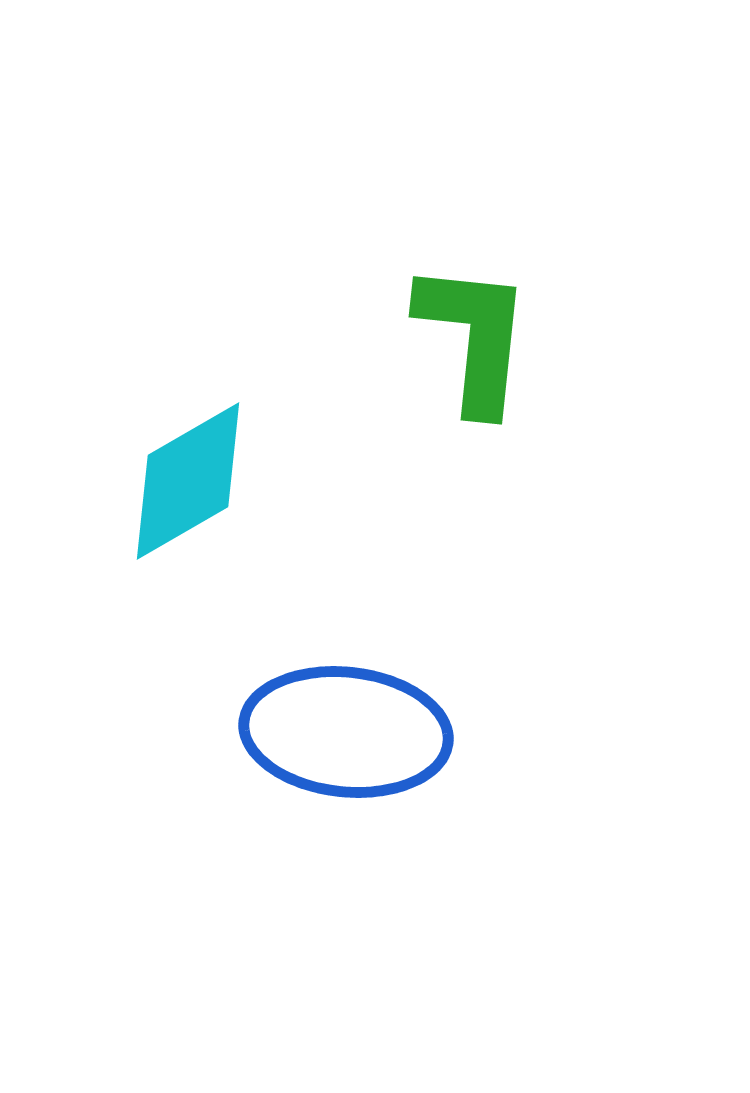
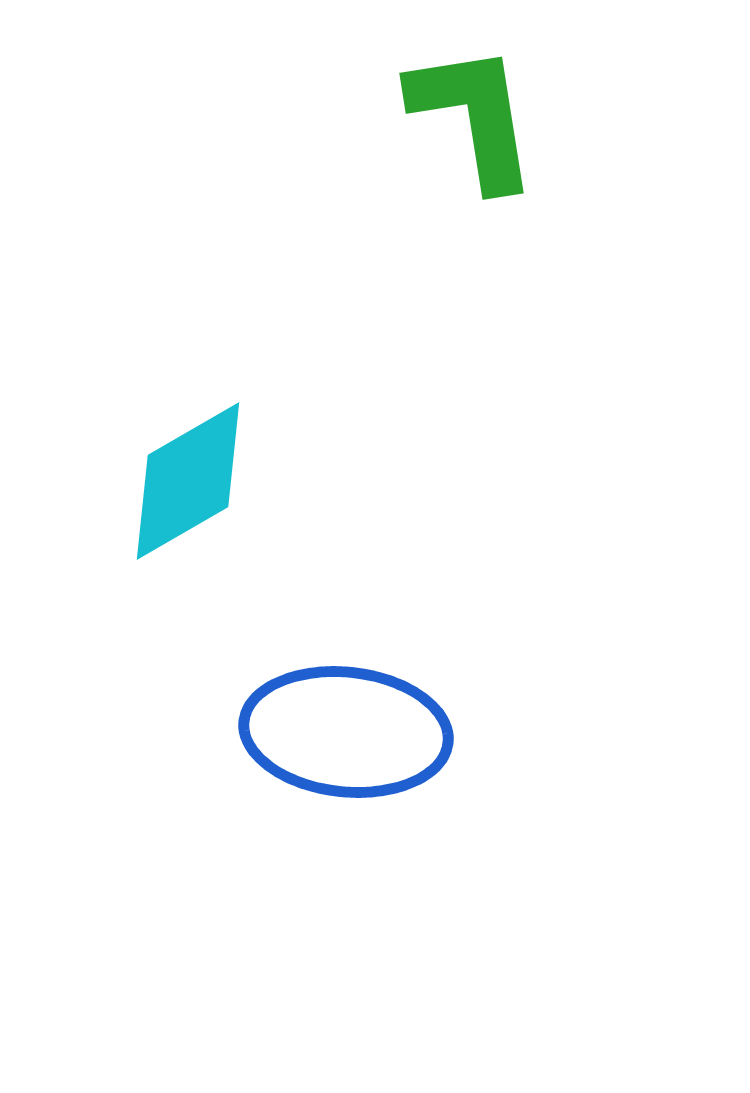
green L-shape: moved 221 px up; rotated 15 degrees counterclockwise
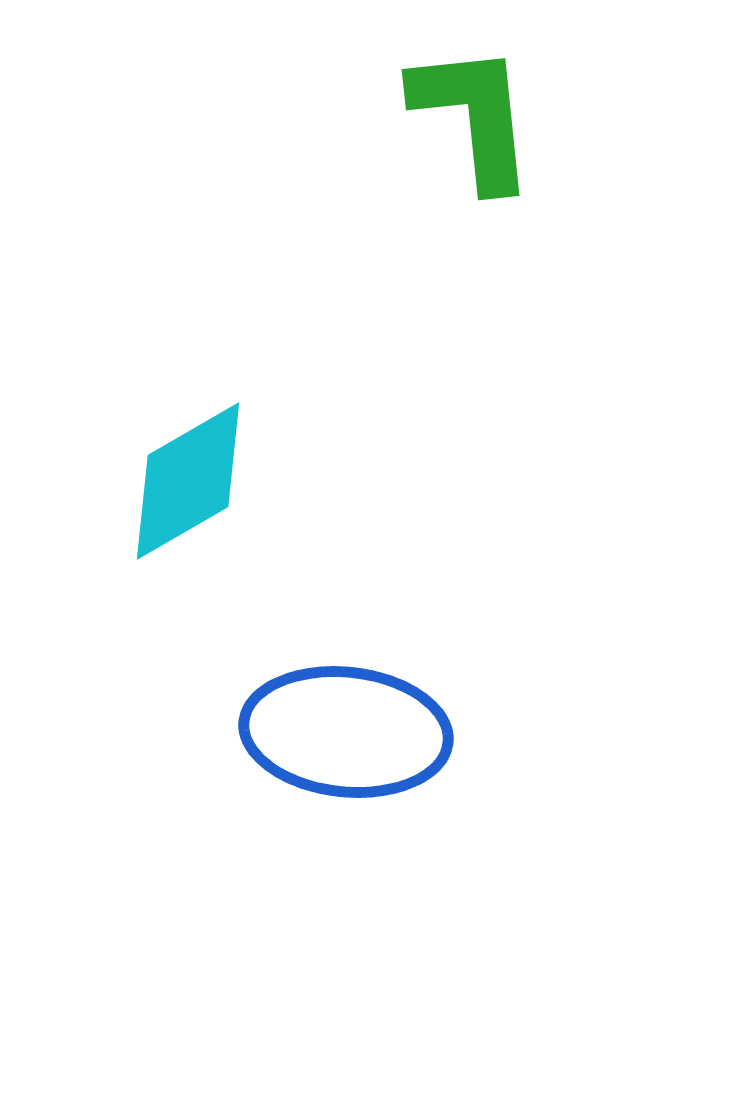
green L-shape: rotated 3 degrees clockwise
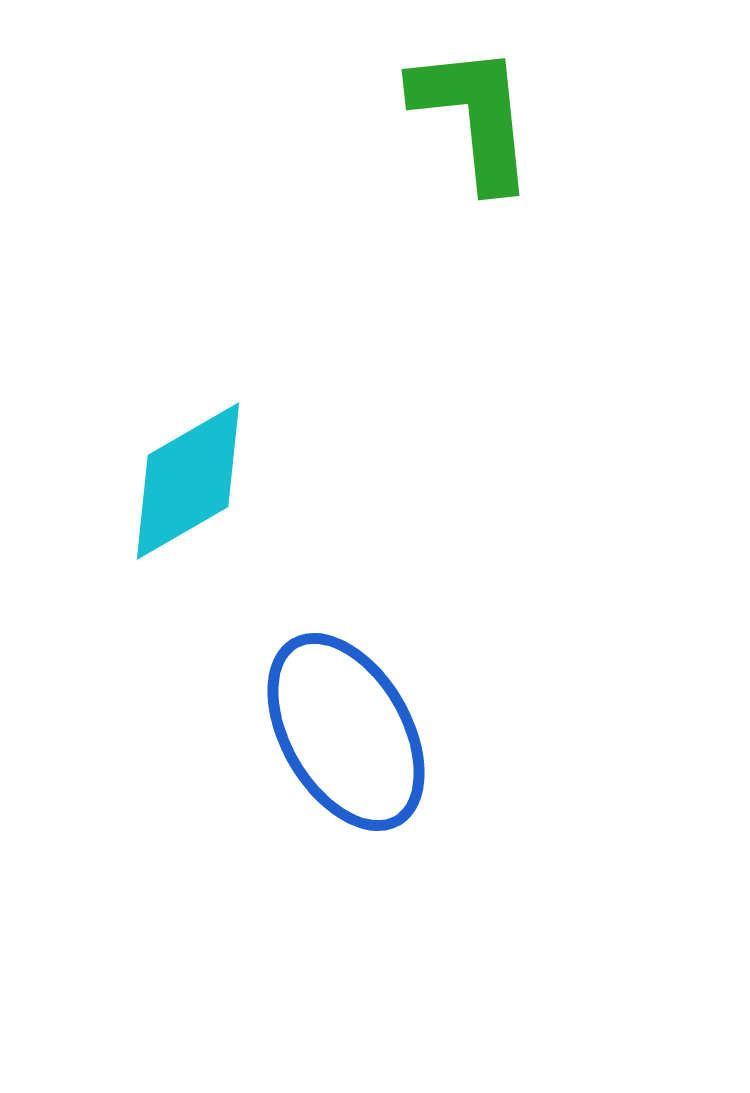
blue ellipse: rotated 54 degrees clockwise
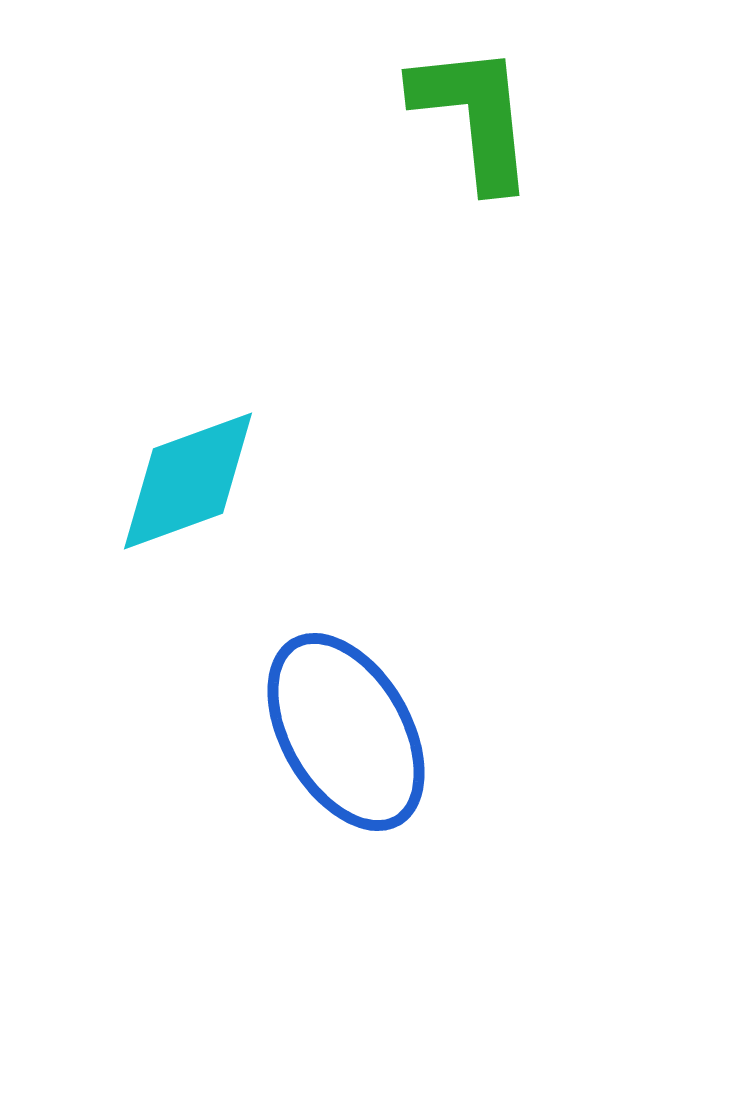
cyan diamond: rotated 10 degrees clockwise
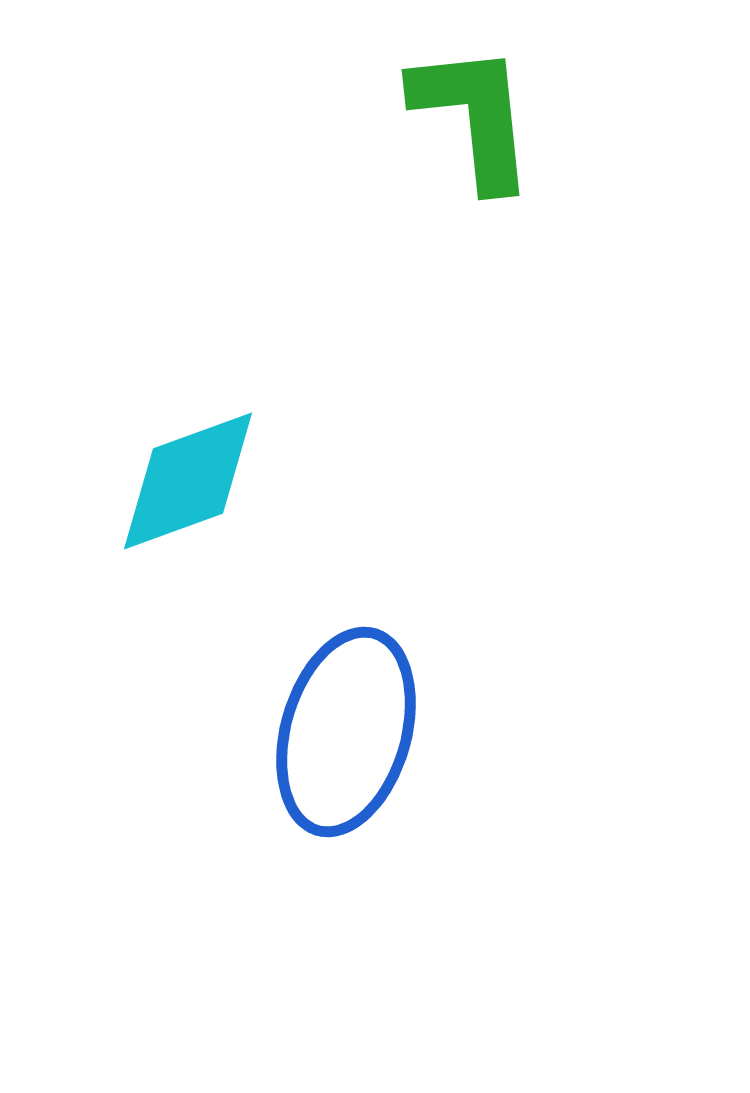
blue ellipse: rotated 46 degrees clockwise
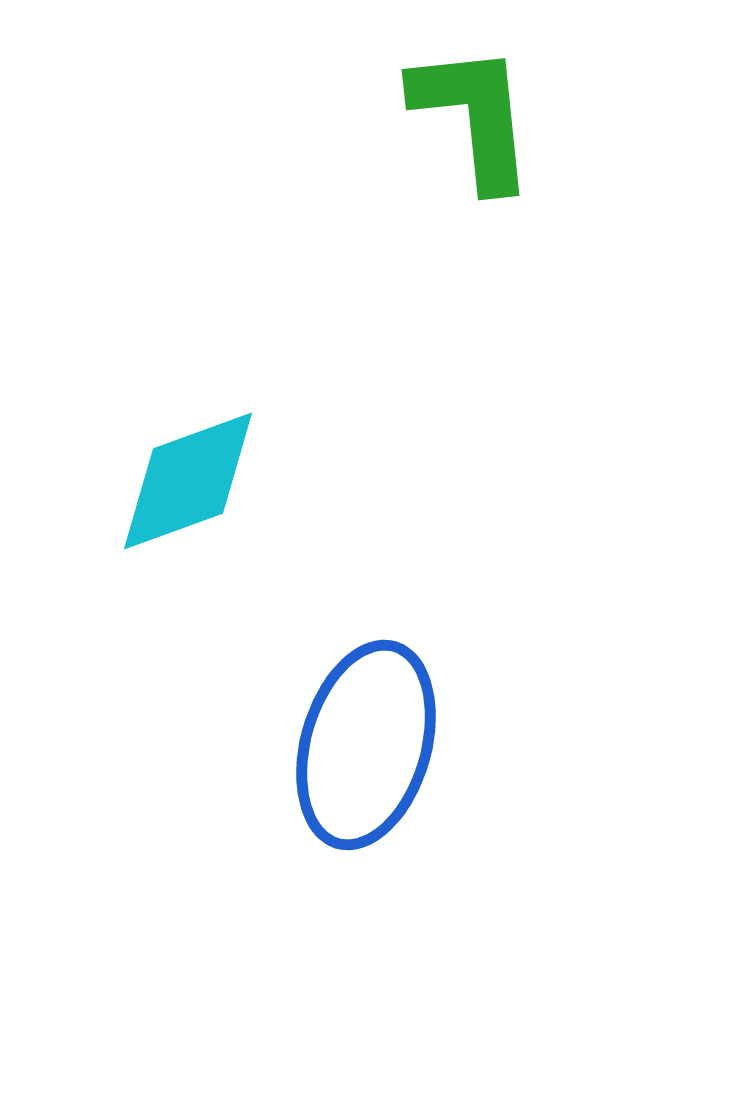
blue ellipse: moved 20 px right, 13 px down
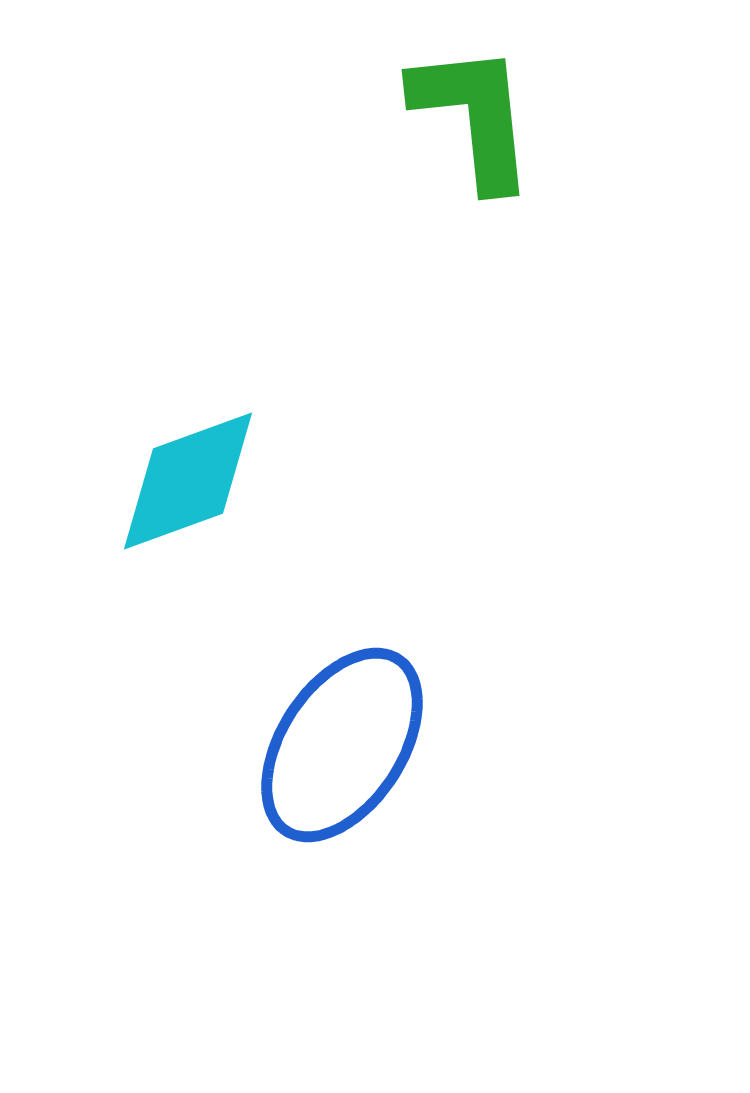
blue ellipse: moved 24 px left; rotated 17 degrees clockwise
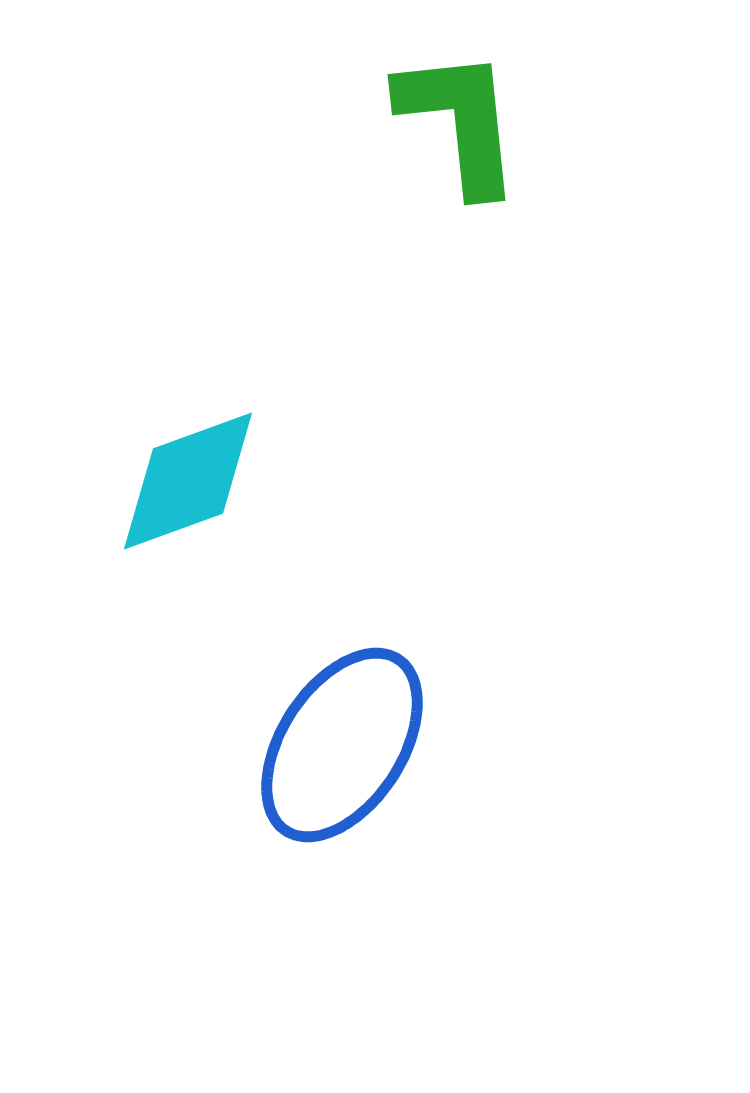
green L-shape: moved 14 px left, 5 px down
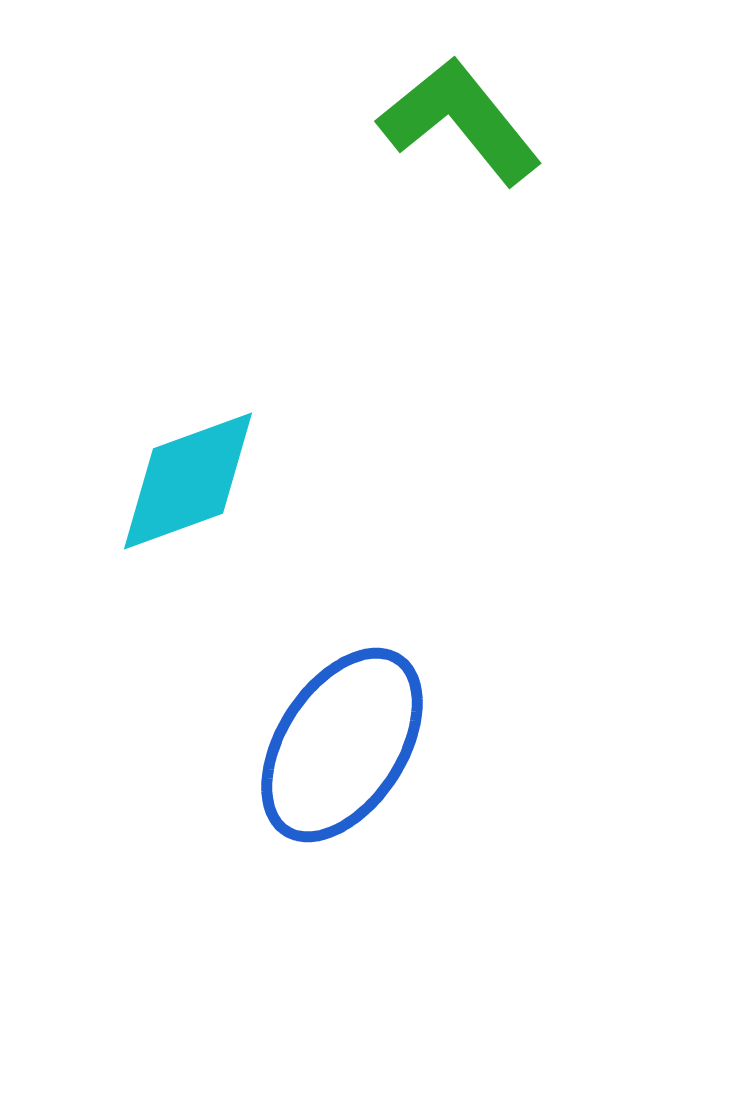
green L-shape: rotated 33 degrees counterclockwise
